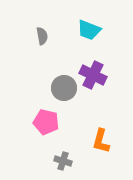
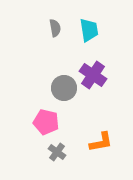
cyan trapezoid: rotated 120 degrees counterclockwise
gray semicircle: moved 13 px right, 8 px up
purple cross: rotated 8 degrees clockwise
orange L-shape: moved 1 px down; rotated 115 degrees counterclockwise
gray cross: moved 6 px left, 9 px up; rotated 18 degrees clockwise
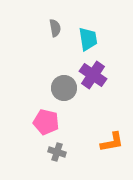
cyan trapezoid: moved 1 px left, 9 px down
orange L-shape: moved 11 px right
gray cross: rotated 18 degrees counterclockwise
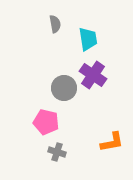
gray semicircle: moved 4 px up
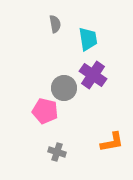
pink pentagon: moved 1 px left, 11 px up
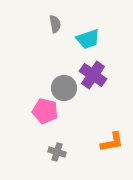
cyan trapezoid: rotated 80 degrees clockwise
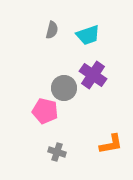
gray semicircle: moved 3 px left, 6 px down; rotated 24 degrees clockwise
cyan trapezoid: moved 4 px up
orange L-shape: moved 1 px left, 2 px down
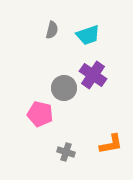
pink pentagon: moved 5 px left, 3 px down
gray cross: moved 9 px right
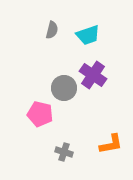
gray cross: moved 2 px left
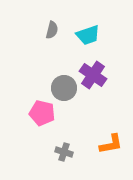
pink pentagon: moved 2 px right, 1 px up
